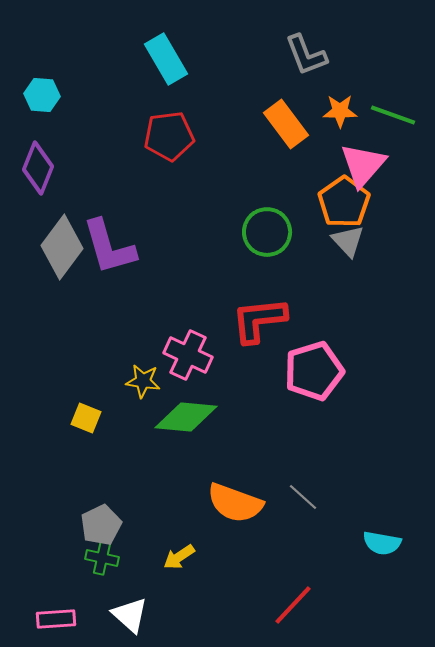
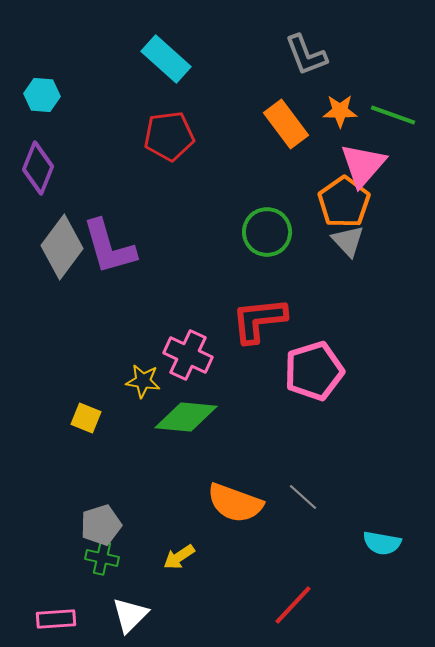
cyan rectangle: rotated 18 degrees counterclockwise
gray pentagon: rotated 9 degrees clockwise
white triangle: rotated 33 degrees clockwise
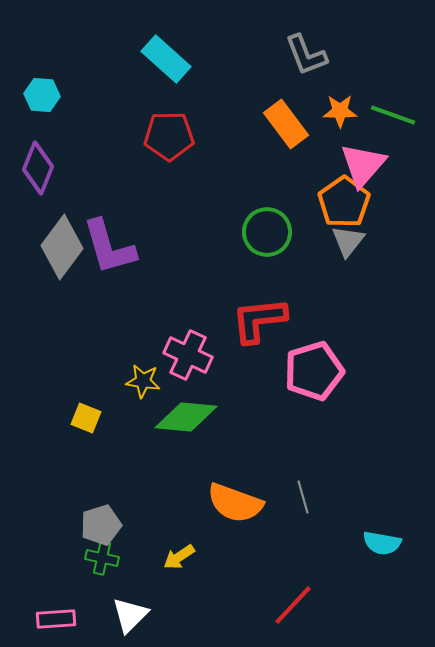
red pentagon: rotated 6 degrees clockwise
gray triangle: rotated 21 degrees clockwise
gray line: rotated 32 degrees clockwise
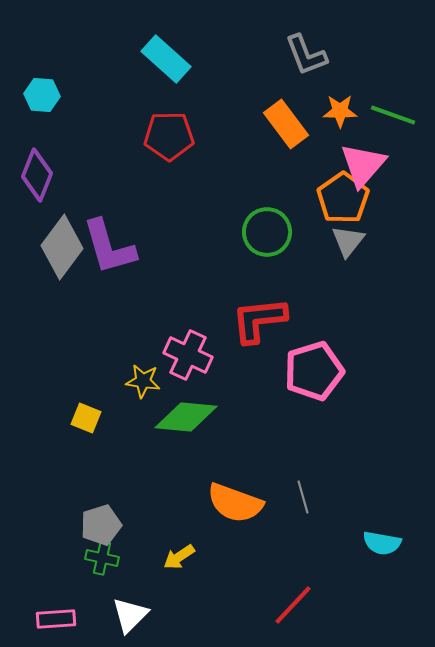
purple diamond: moved 1 px left, 7 px down
orange pentagon: moved 1 px left, 4 px up
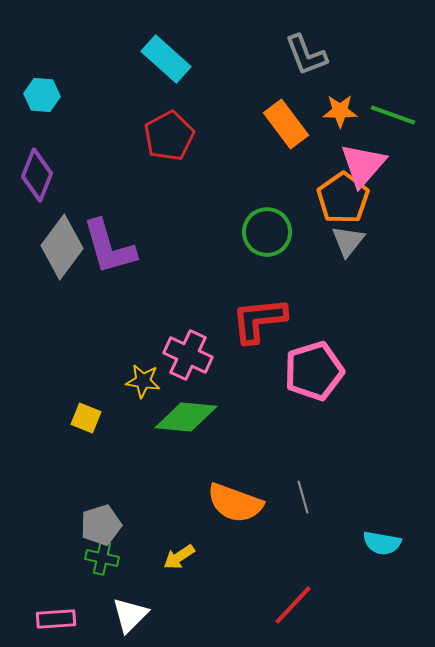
red pentagon: rotated 27 degrees counterclockwise
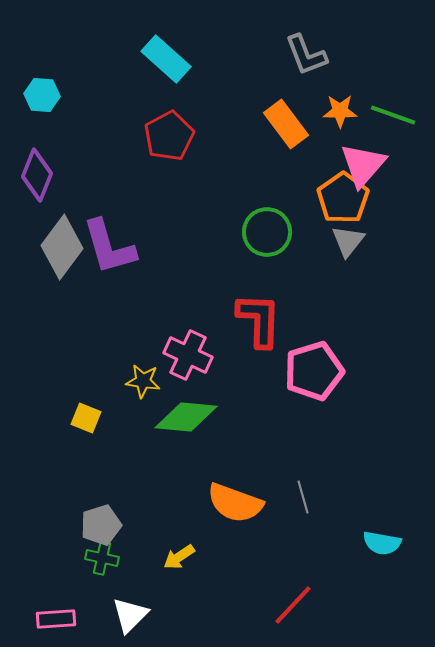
red L-shape: rotated 98 degrees clockwise
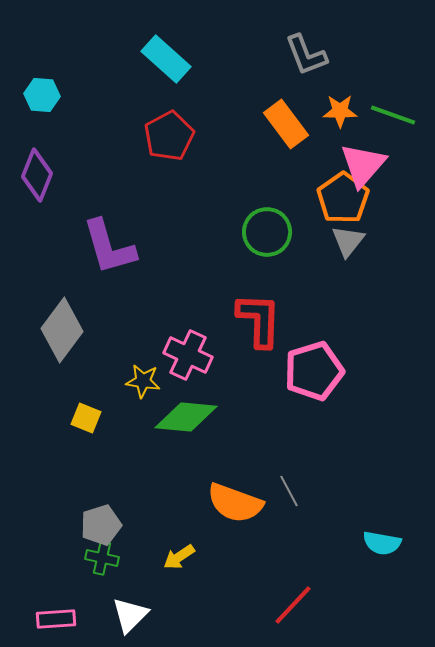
gray diamond: moved 83 px down
gray line: moved 14 px left, 6 px up; rotated 12 degrees counterclockwise
